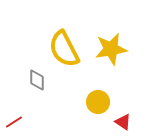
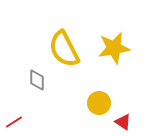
yellow star: moved 3 px right, 1 px up
yellow circle: moved 1 px right, 1 px down
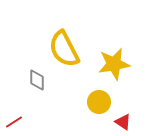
yellow star: moved 16 px down
yellow circle: moved 1 px up
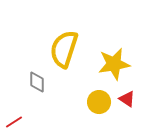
yellow semicircle: rotated 45 degrees clockwise
gray diamond: moved 2 px down
red triangle: moved 4 px right, 23 px up
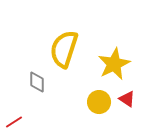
yellow star: rotated 16 degrees counterclockwise
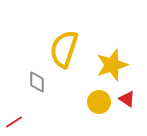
yellow star: moved 2 px left, 1 px down; rotated 8 degrees clockwise
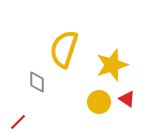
red line: moved 4 px right; rotated 12 degrees counterclockwise
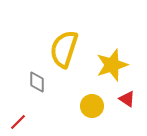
yellow circle: moved 7 px left, 4 px down
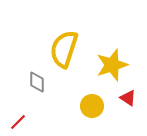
red triangle: moved 1 px right, 1 px up
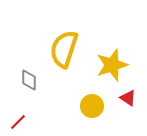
gray diamond: moved 8 px left, 2 px up
